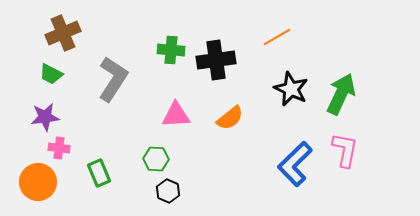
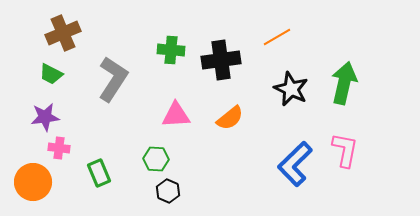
black cross: moved 5 px right
green arrow: moved 3 px right, 11 px up; rotated 12 degrees counterclockwise
orange circle: moved 5 px left
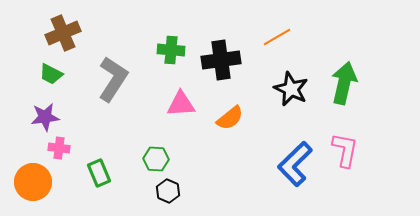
pink triangle: moved 5 px right, 11 px up
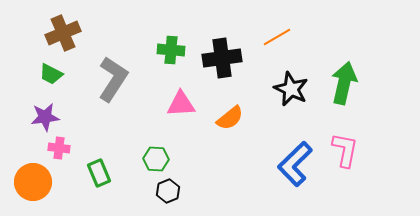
black cross: moved 1 px right, 2 px up
black hexagon: rotated 15 degrees clockwise
